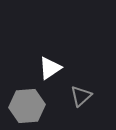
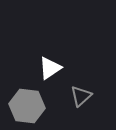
gray hexagon: rotated 12 degrees clockwise
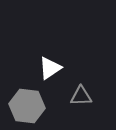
gray triangle: rotated 40 degrees clockwise
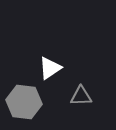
gray hexagon: moved 3 px left, 4 px up
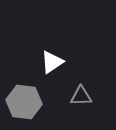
white triangle: moved 2 px right, 6 px up
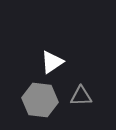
gray hexagon: moved 16 px right, 2 px up
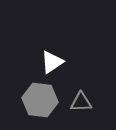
gray triangle: moved 6 px down
